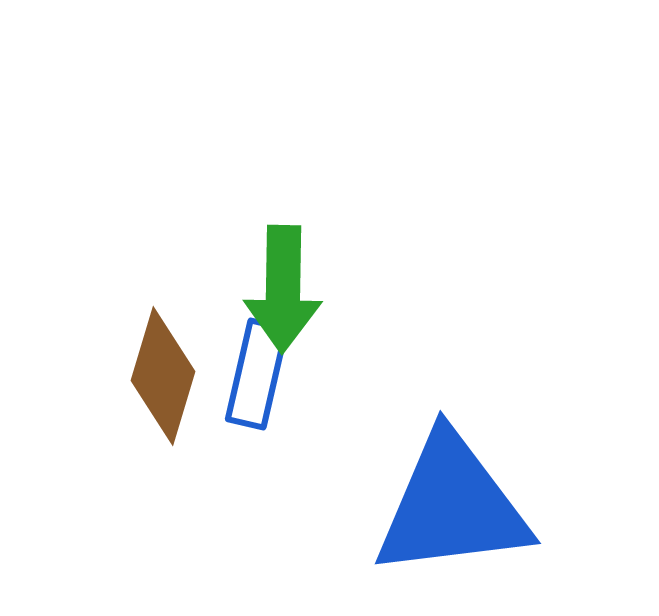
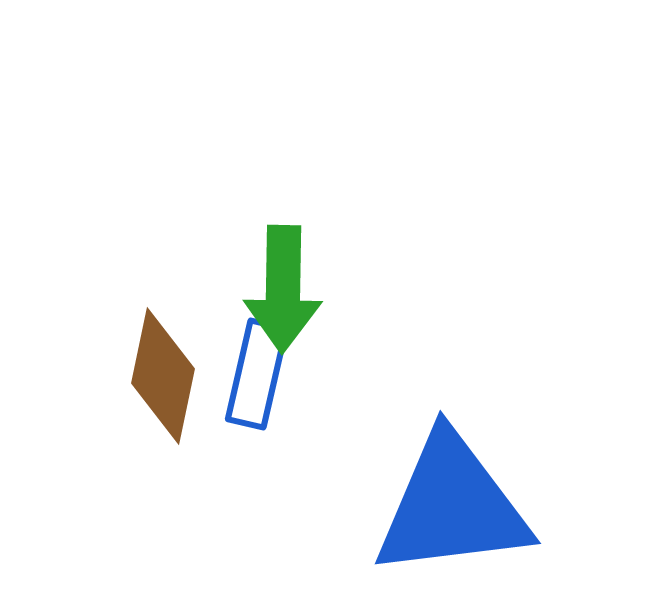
brown diamond: rotated 5 degrees counterclockwise
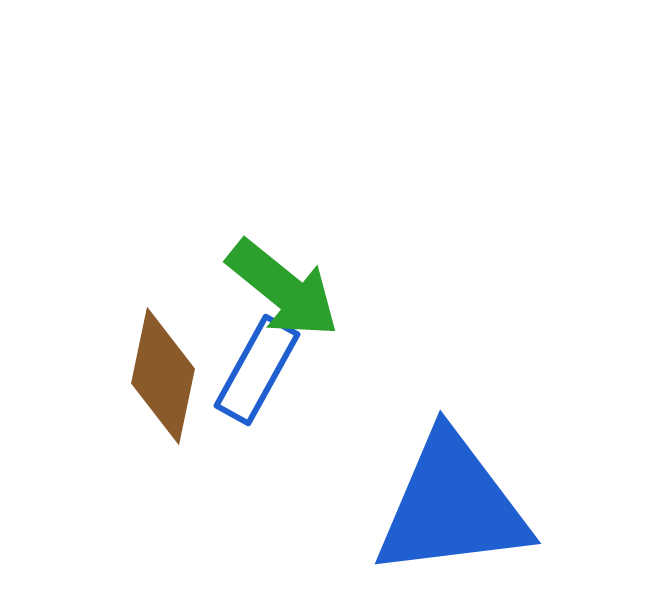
green arrow: rotated 52 degrees counterclockwise
blue rectangle: moved 4 px up; rotated 16 degrees clockwise
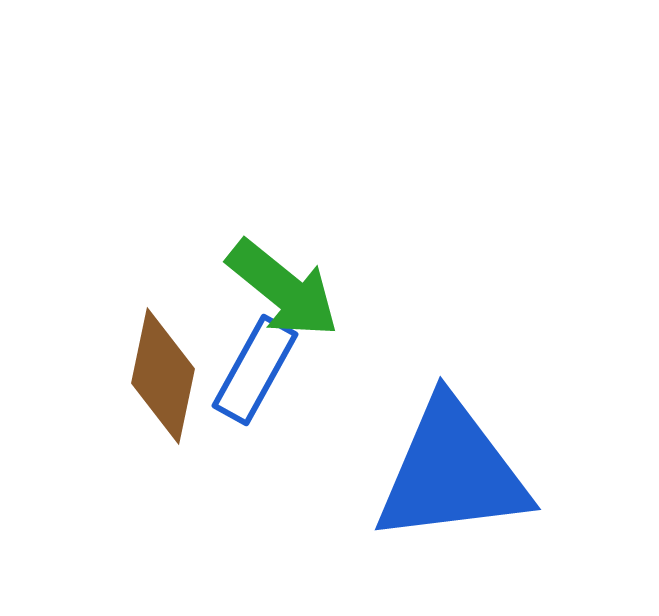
blue rectangle: moved 2 px left
blue triangle: moved 34 px up
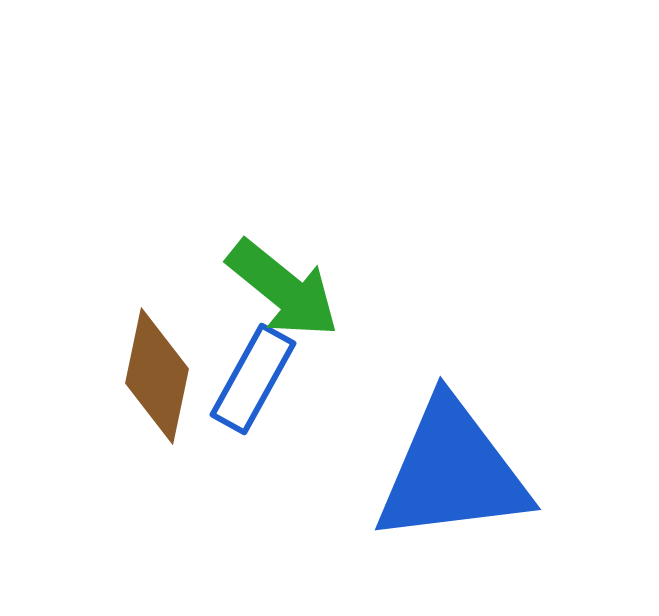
blue rectangle: moved 2 px left, 9 px down
brown diamond: moved 6 px left
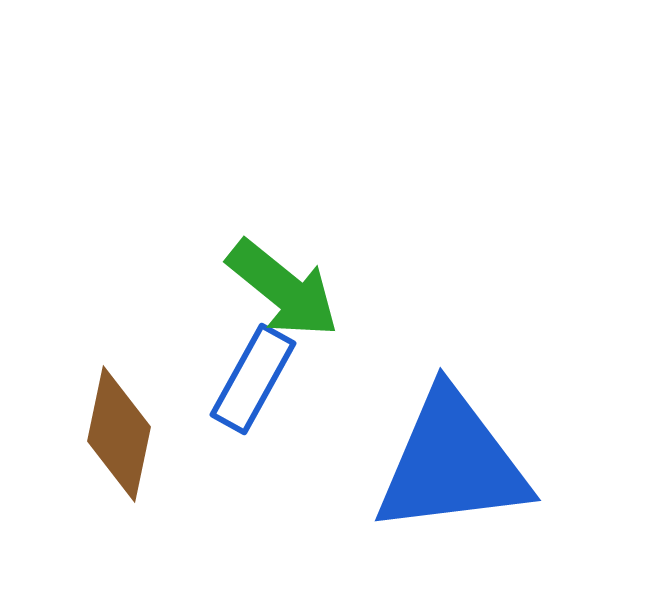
brown diamond: moved 38 px left, 58 px down
blue triangle: moved 9 px up
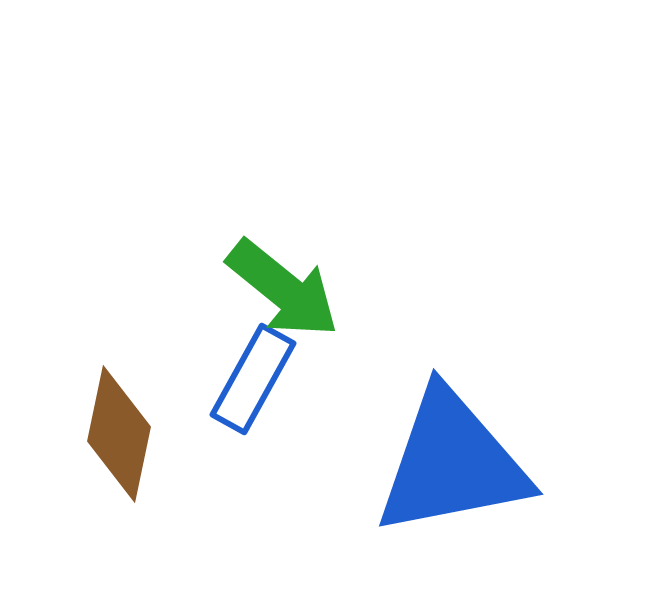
blue triangle: rotated 4 degrees counterclockwise
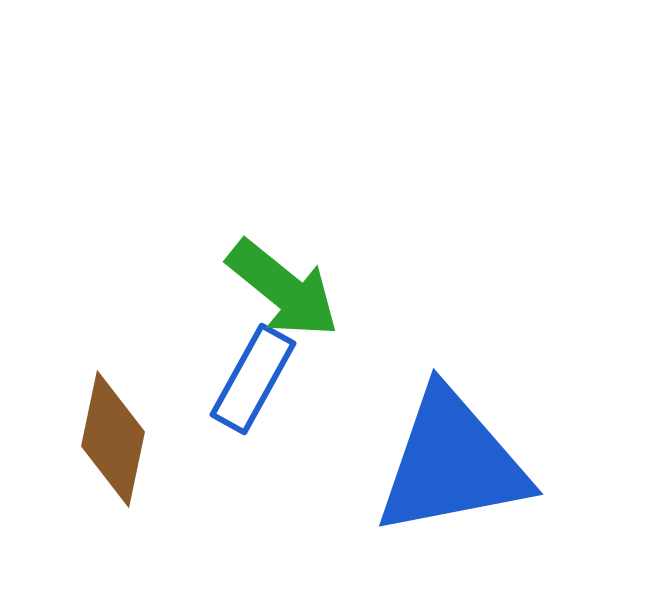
brown diamond: moved 6 px left, 5 px down
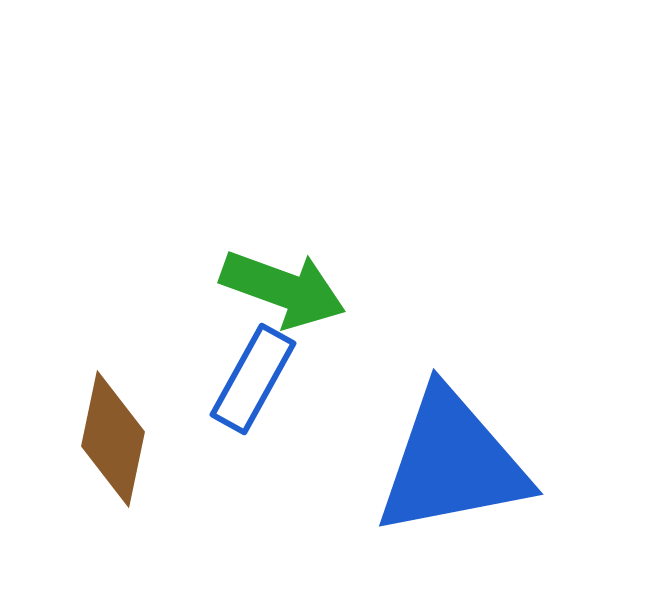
green arrow: rotated 19 degrees counterclockwise
